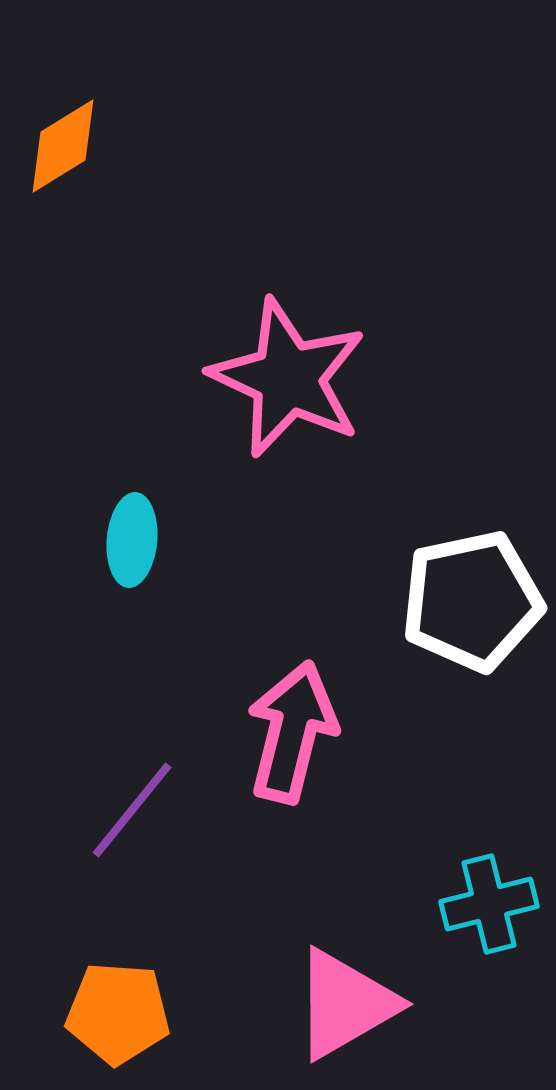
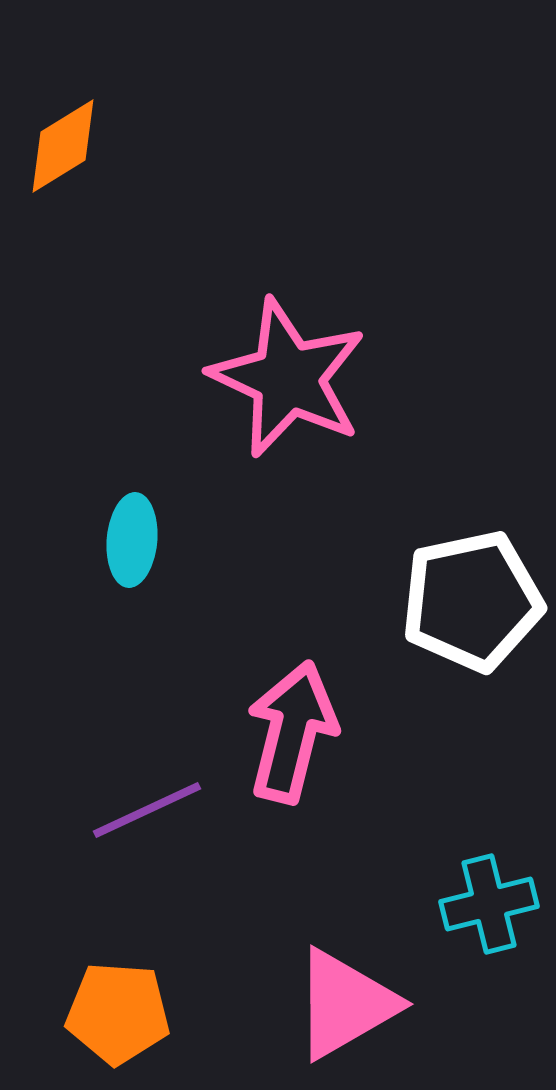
purple line: moved 15 px right; rotated 26 degrees clockwise
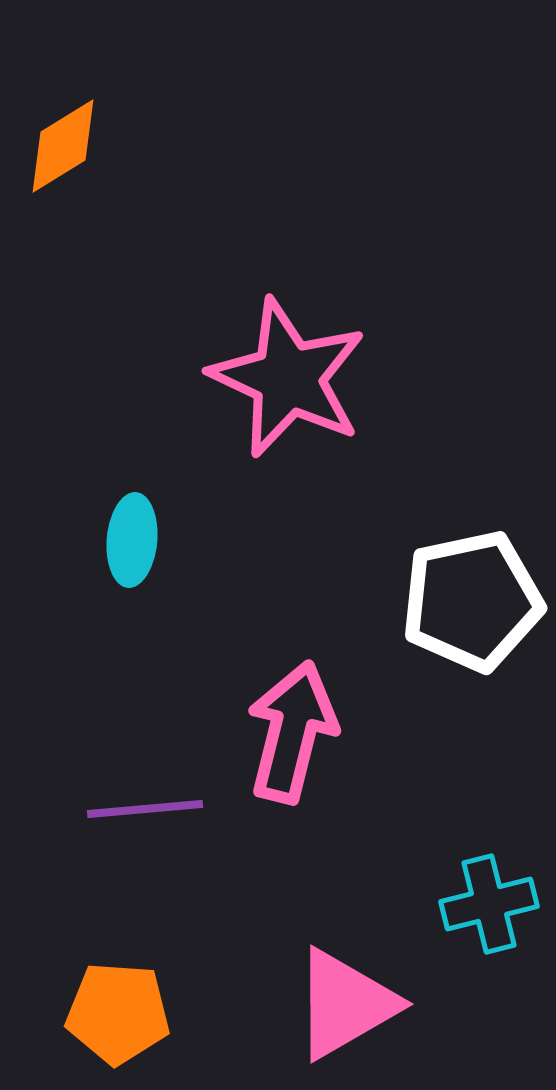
purple line: moved 2 px left, 1 px up; rotated 20 degrees clockwise
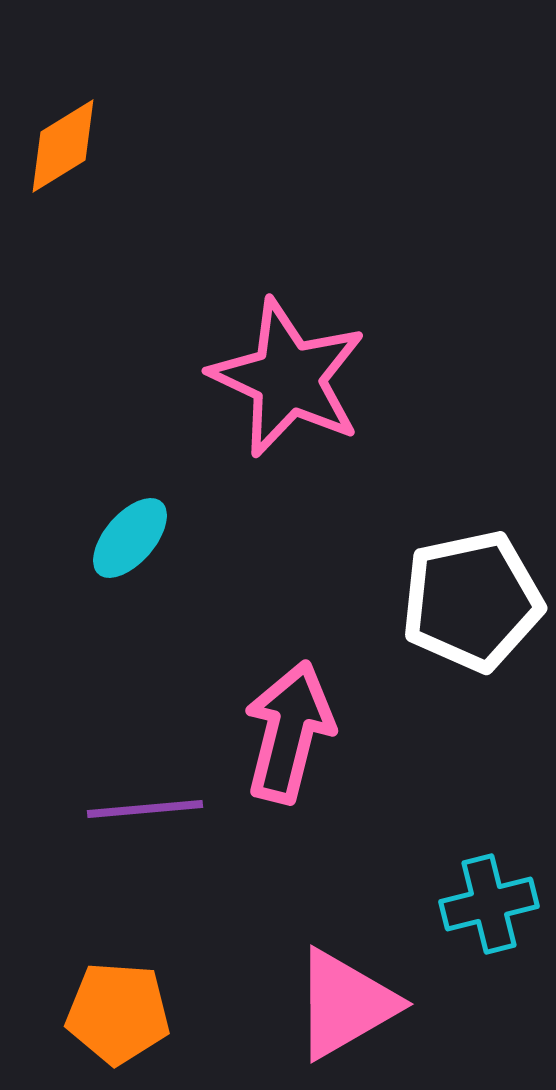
cyan ellipse: moved 2 px left, 2 px up; rotated 36 degrees clockwise
pink arrow: moved 3 px left
